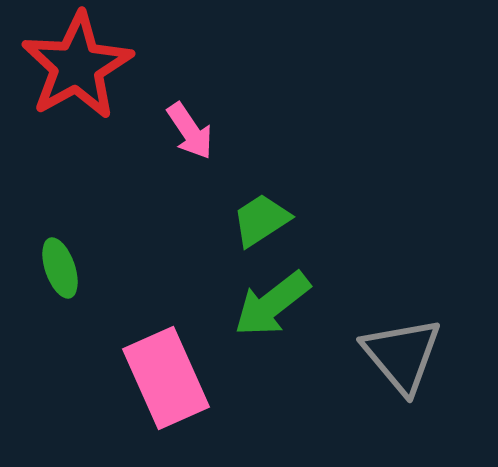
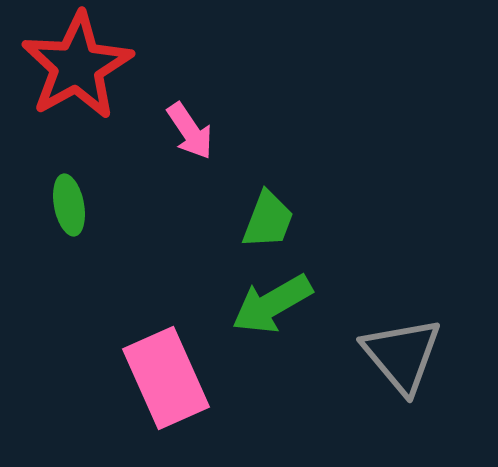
green trapezoid: moved 7 px right; rotated 144 degrees clockwise
green ellipse: moved 9 px right, 63 px up; rotated 8 degrees clockwise
green arrow: rotated 8 degrees clockwise
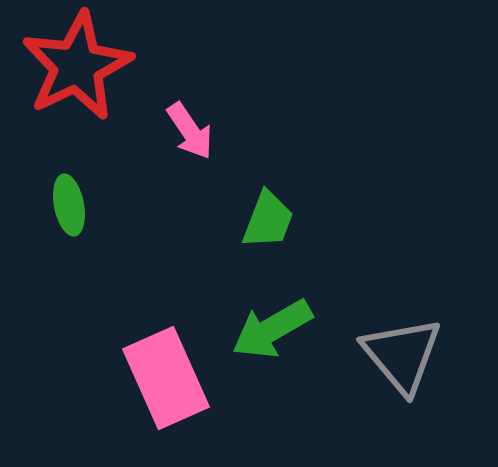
red star: rotated 3 degrees clockwise
green arrow: moved 25 px down
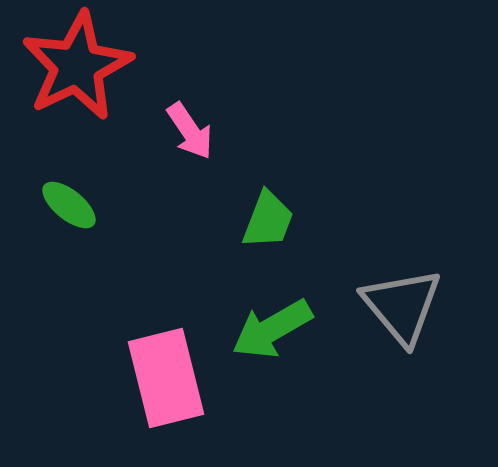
green ellipse: rotated 40 degrees counterclockwise
gray triangle: moved 49 px up
pink rectangle: rotated 10 degrees clockwise
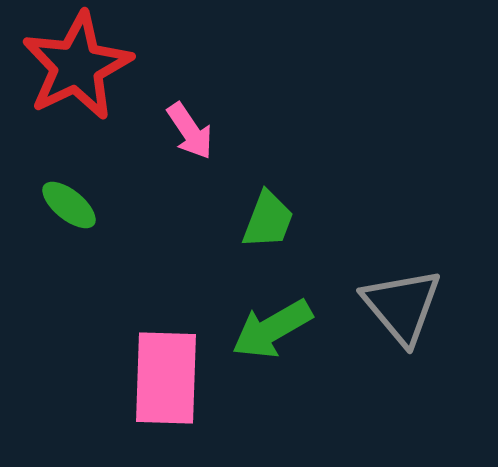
pink rectangle: rotated 16 degrees clockwise
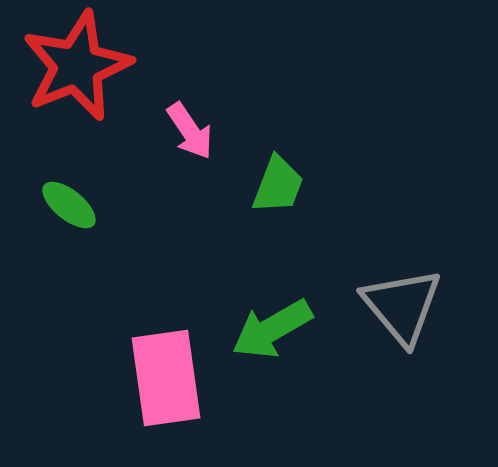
red star: rotated 4 degrees clockwise
green trapezoid: moved 10 px right, 35 px up
pink rectangle: rotated 10 degrees counterclockwise
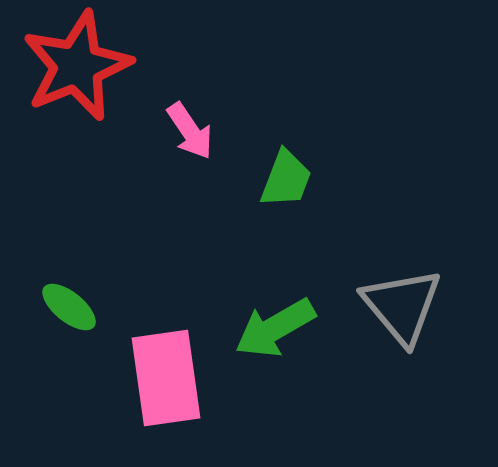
green trapezoid: moved 8 px right, 6 px up
green ellipse: moved 102 px down
green arrow: moved 3 px right, 1 px up
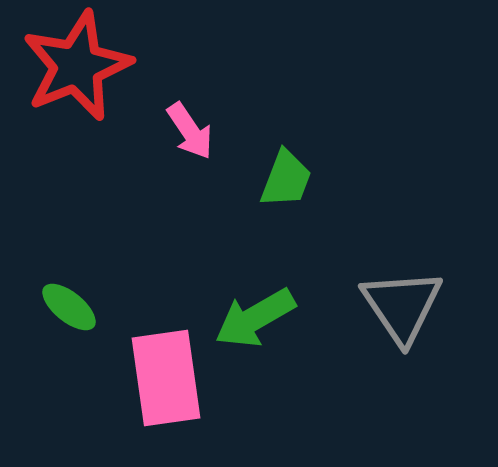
gray triangle: rotated 6 degrees clockwise
green arrow: moved 20 px left, 10 px up
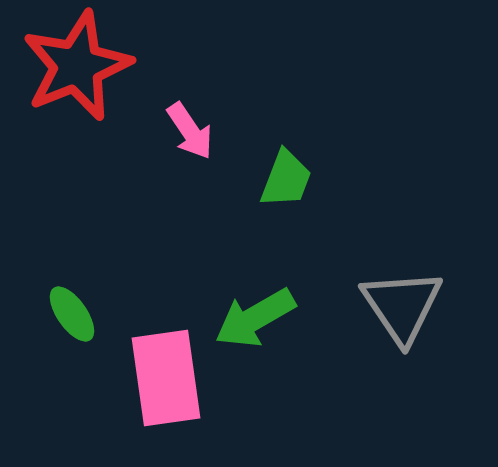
green ellipse: moved 3 px right, 7 px down; rotated 16 degrees clockwise
